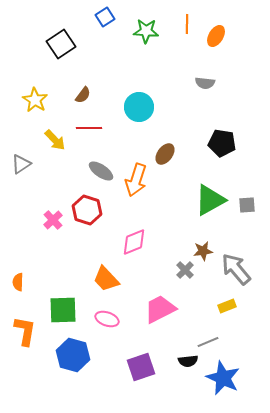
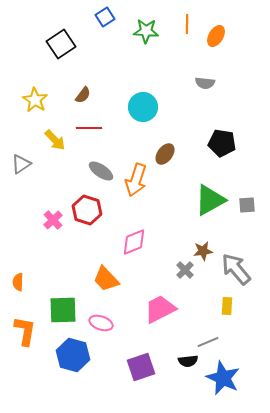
cyan circle: moved 4 px right
yellow rectangle: rotated 66 degrees counterclockwise
pink ellipse: moved 6 px left, 4 px down
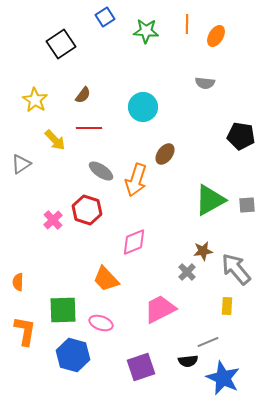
black pentagon: moved 19 px right, 7 px up
gray cross: moved 2 px right, 2 px down
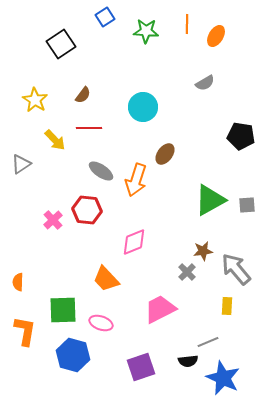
gray semicircle: rotated 36 degrees counterclockwise
red hexagon: rotated 12 degrees counterclockwise
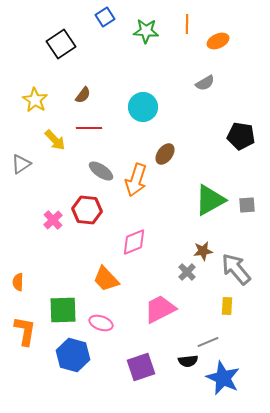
orange ellipse: moved 2 px right, 5 px down; rotated 35 degrees clockwise
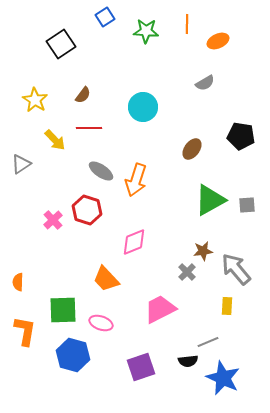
brown ellipse: moved 27 px right, 5 px up
red hexagon: rotated 12 degrees clockwise
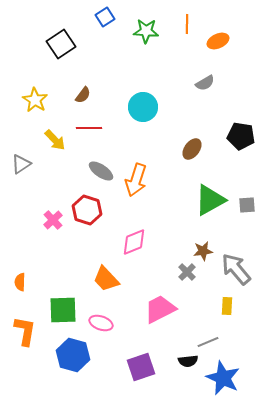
orange semicircle: moved 2 px right
